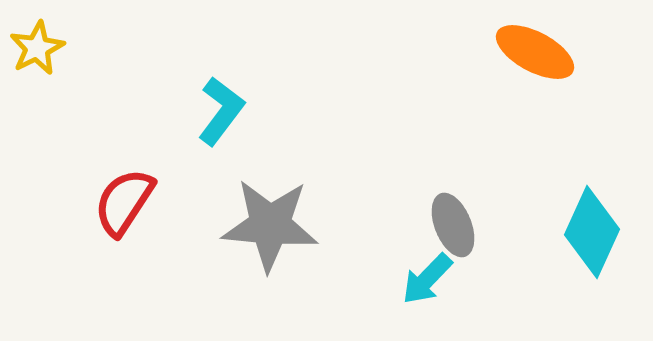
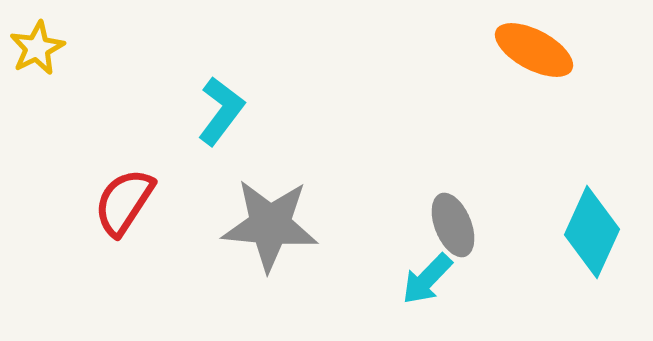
orange ellipse: moved 1 px left, 2 px up
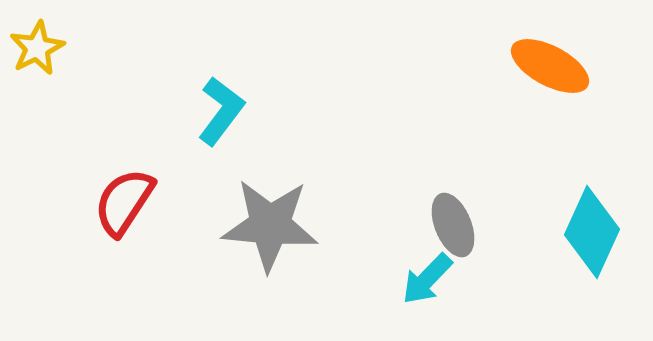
orange ellipse: moved 16 px right, 16 px down
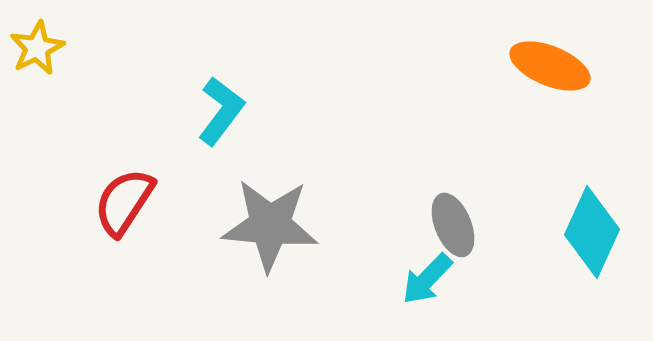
orange ellipse: rotated 6 degrees counterclockwise
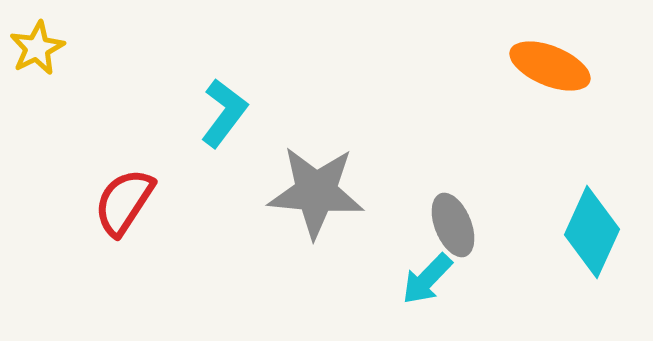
cyan L-shape: moved 3 px right, 2 px down
gray star: moved 46 px right, 33 px up
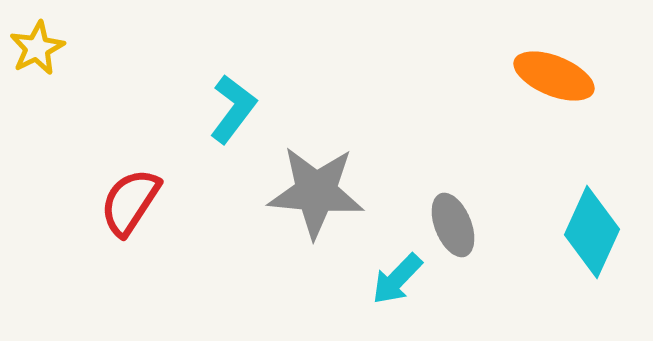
orange ellipse: moved 4 px right, 10 px down
cyan L-shape: moved 9 px right, 4 px up
red semicircle: moved 6 px right
cyan arrow: moved 30 px left
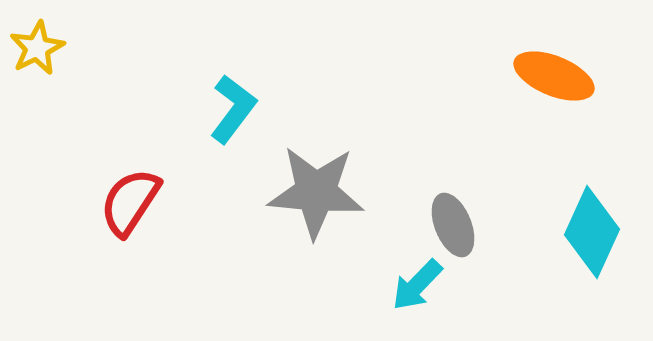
cyan arrow: moved 20 px right, 6 px down
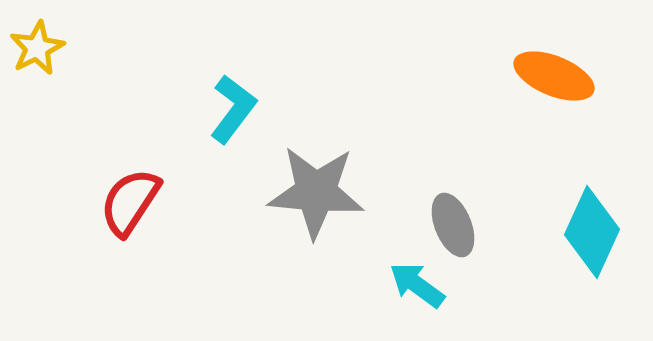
cyan arrow: rotated 82 degrees clockwise
